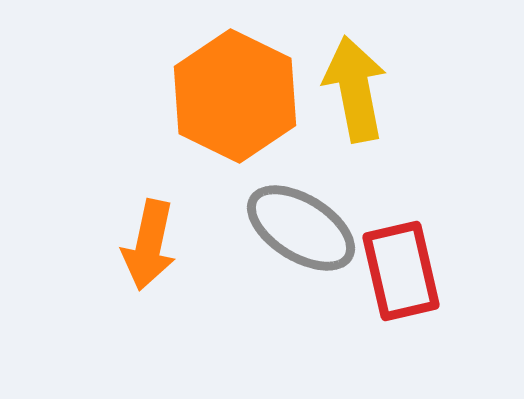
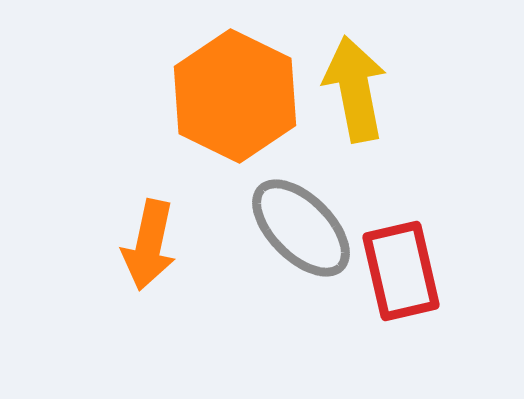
gray ellipse: rotated 13 degrees clockwise
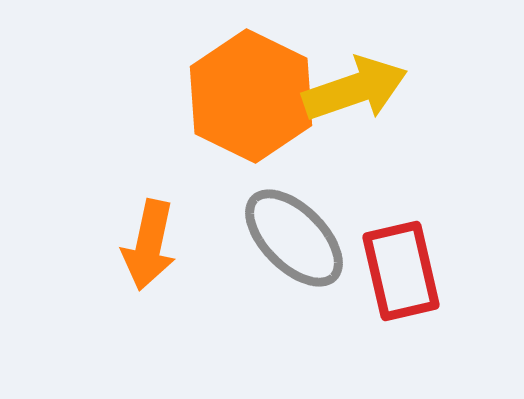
yellow arrow: rotated 82 degrees clockwise
orange hexagon: moved 16 px right
gray ellipse: moved 7 px left, 10 px down
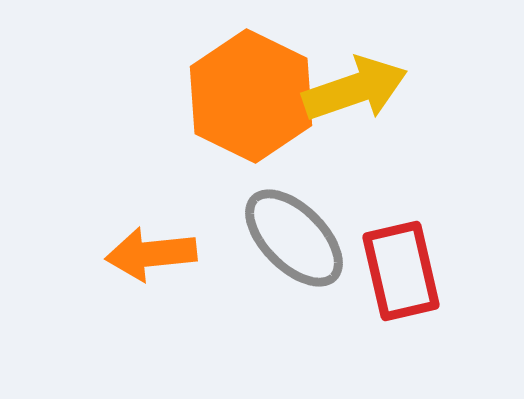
orange arrow: moved 2 px right, 9 px down; rotated 72 degrees clockwise
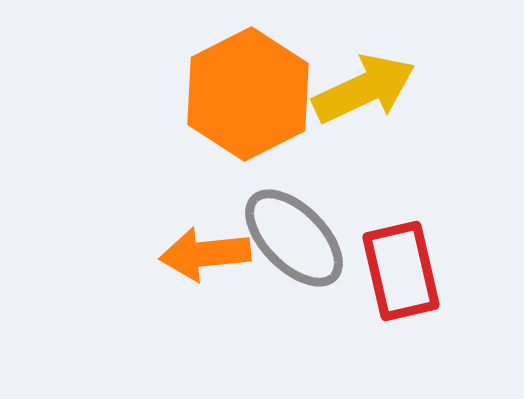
yellow arrow: moved 9 px right; rotated 6 degrees counterclockwise
orange hexagon: moved 3 px left, 2 px up; rotated 7 degrees clockwise
orange arrow: moved 54 px right
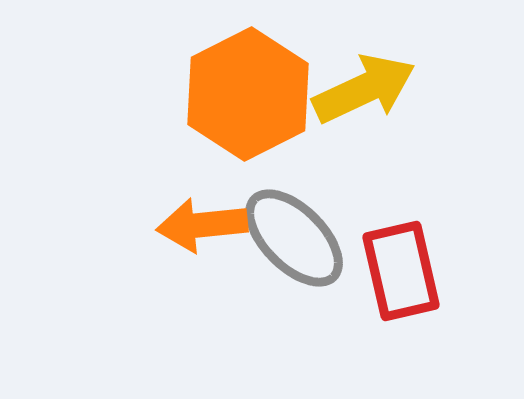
orange arrow: moved 3 px left, 29 px up
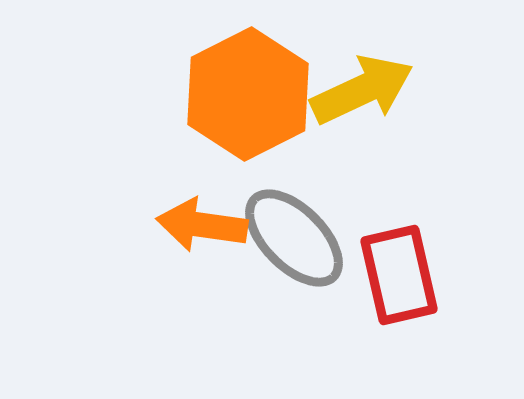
yellow arrow: moved 2 px left, 1 px down
orange arrow: rotated 14 degrees clockwise
red rectangle: moved 2 px left, 4 px down
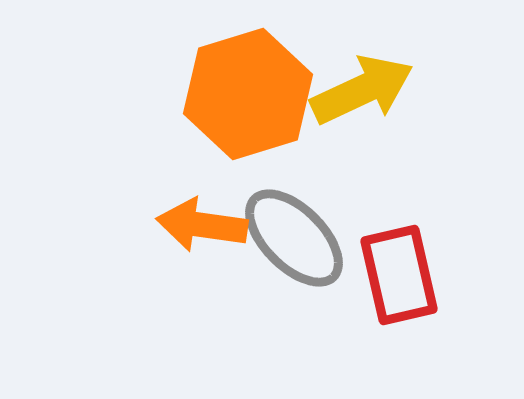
orange hexagon: rotated 10 degrees clockwise
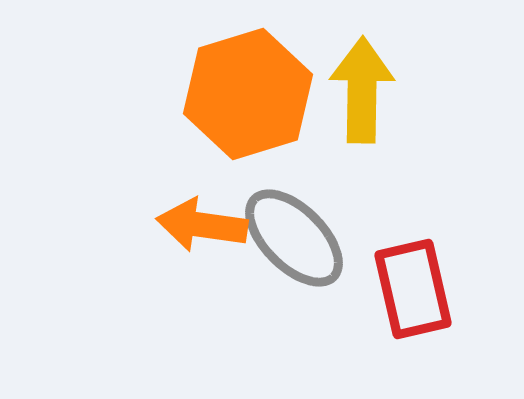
yellow arrow: rotated 64 degrees counterclockwise
red rectangle: moved 14 px right, 14 px down
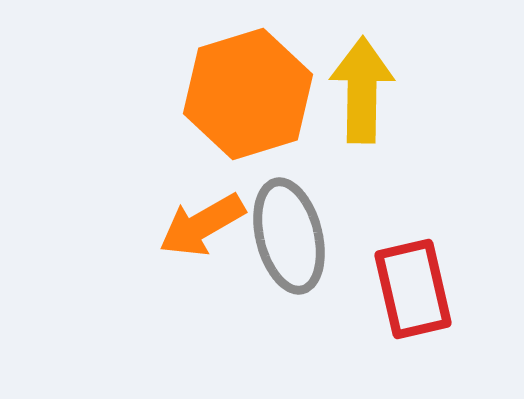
orange arrow: rotated 38 degrees counterclockwise
gray ellipse: moved 5 px left, 2 px up; rotated 31 degrees clockwise
